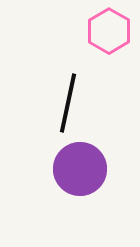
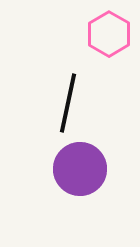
pink hexagon: moved 3 px down
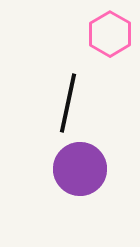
pink hexagon: moved 1 px right
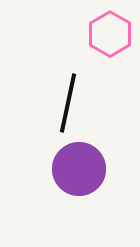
purple circle: moved 1 px left
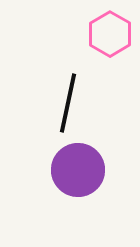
purple circle: moved 1 px left, 1 px down
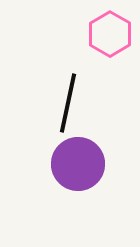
purple circle: moved 6 px up
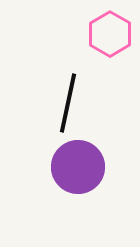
purple circle: moved 3 px down
